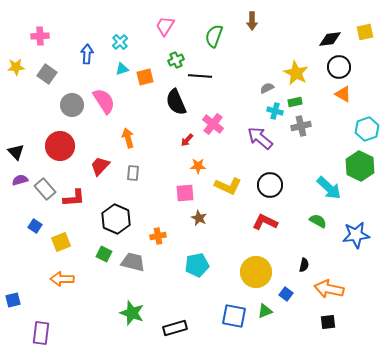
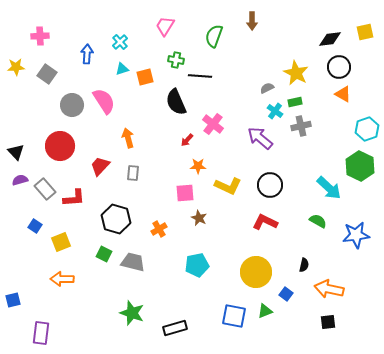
green cross at (176, 60): rotated 35 degrees clockwise
cyan cross at (275, 111): rotated 21 degrees clockwise
black hexagon at (116, 219): rotated 8 degrees counterclockwise
orange cross at (158, 236): moved 1 px right, 7 px up; rotated 21 degrees counterclockwise
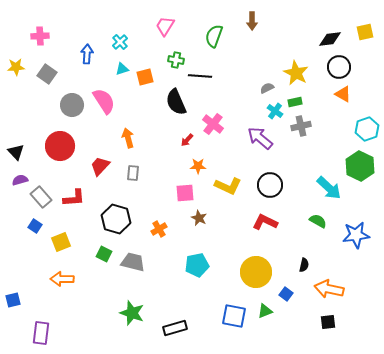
gray rectangle at (45, 189): moved 4 px left, 8 px down
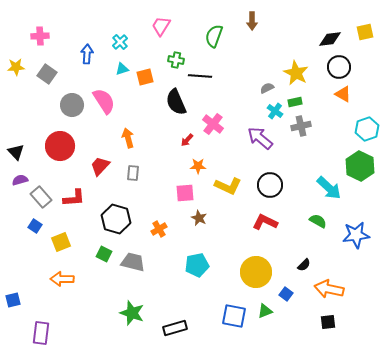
pink trapezoid at (165, 26): moved 4 px left
black semicircle at (304, 265): rotated 32 degrees clockwise
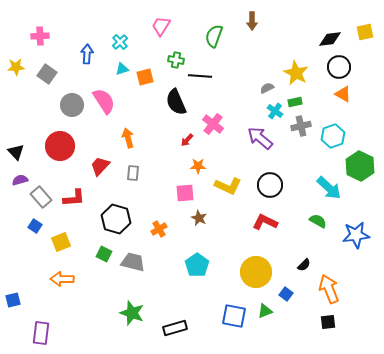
cyan hexagon at (367, 129): moved 34 px left, 7 px down
cyan pentagon at (197, 265): rotated 25 degrees counterclockwise
orange arrow at (329, 289): rotated 56 degrees clockwise
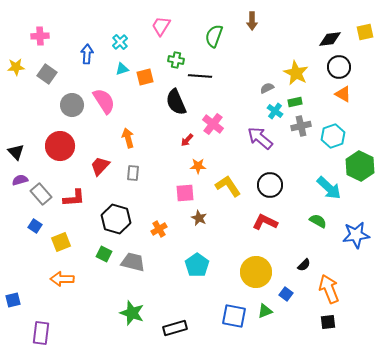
yellow L-shape at (228, 186): rotated 148 degrees counterclockwise
gray rectangle at (41, 197): moved 3 px up
